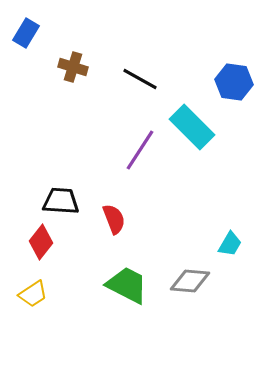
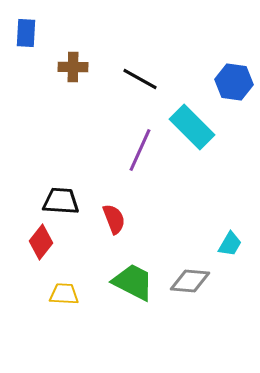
blue rectangle: rotated 28 degrees counterclockwise
brown cross: rotated 16 degrees counterclockwise
purple line: rotated 9 degrees counterclockwise
green trapezoid: moved 6 px right, 3 px up
yellow trapezoid: moved 31 px right; rotated 144 degrees counterclockwise
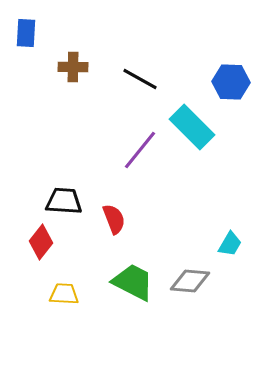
blue hexagon: moved 3 px left; rotated 6 degrees counterclockwise
purple line: rotated 15 degrees clockwise
black trapezoid: moved 3 px right
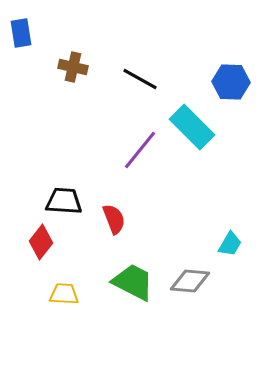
blue rectangle: moved 5 px left; rotated 12 degrees counterclockwise
brown cross: rotated 12 degrees clockwise
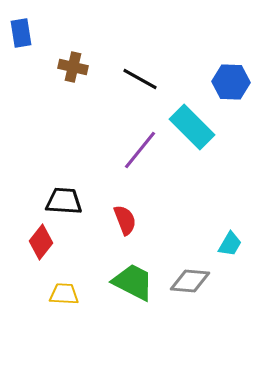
red semicircle: moved 11 px right, 1 px down
